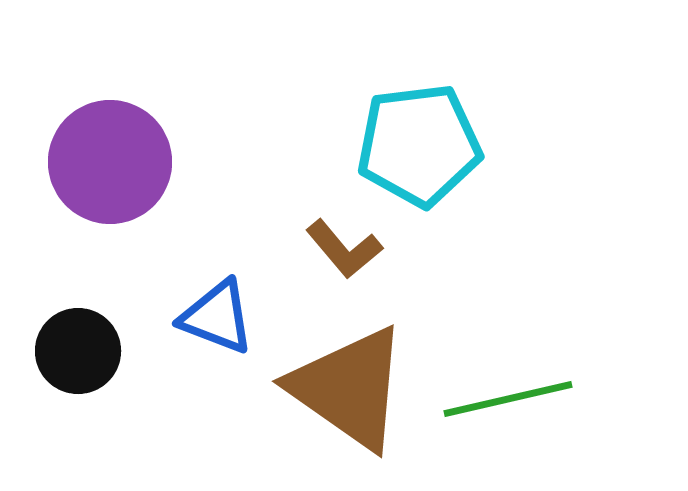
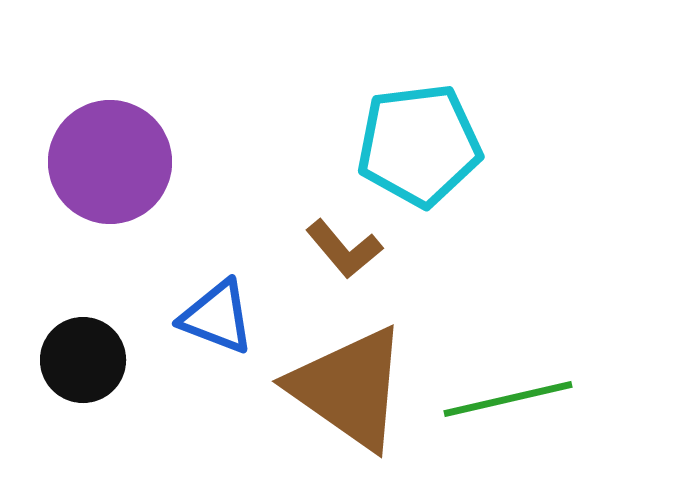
black circle: moved 5 px right, 9 px down
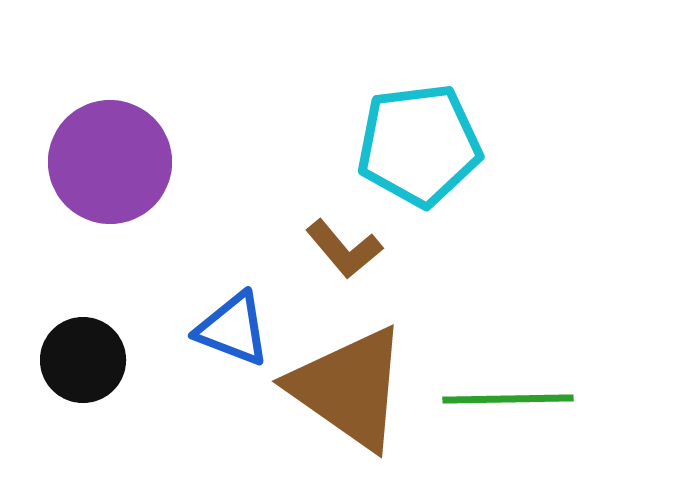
blue triangle: moved 16 px right, 12 px down
green line: rotated 12 degrees clockwise
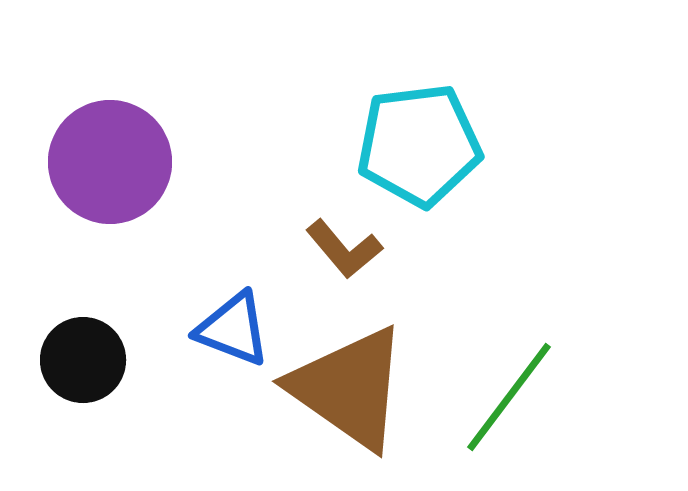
green line: moved 1 px right, 2 px up; rotated 52 degrees counterclockwise
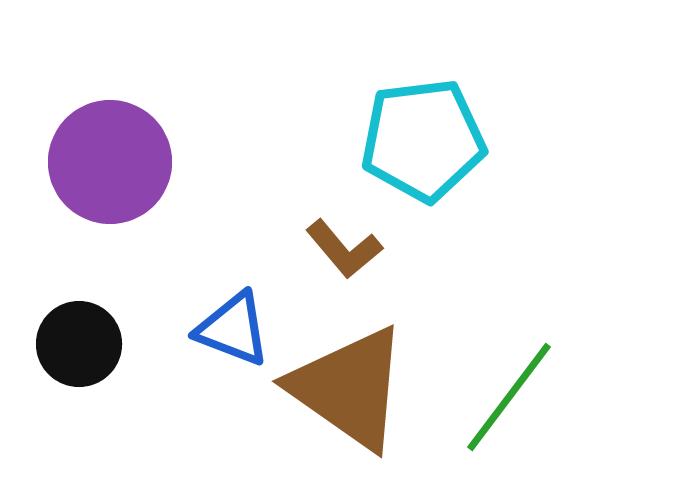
cyan pentagon: moved 4 px right, 5 px up
black circle: moved 4 px left, 16 px up
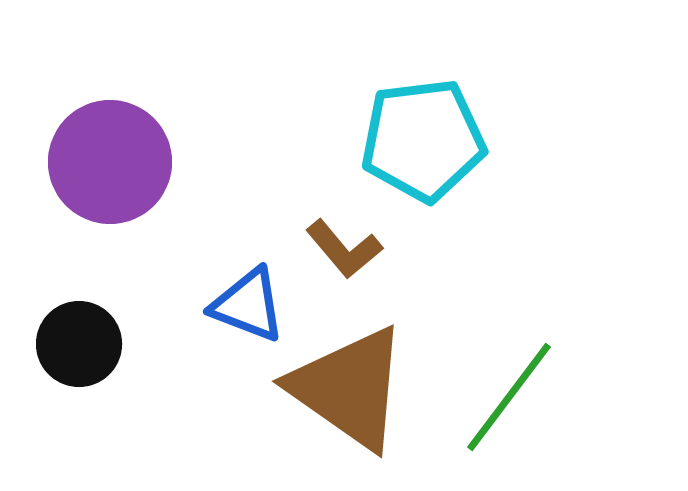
blue triangle: moved 15 px right, 24 px up
